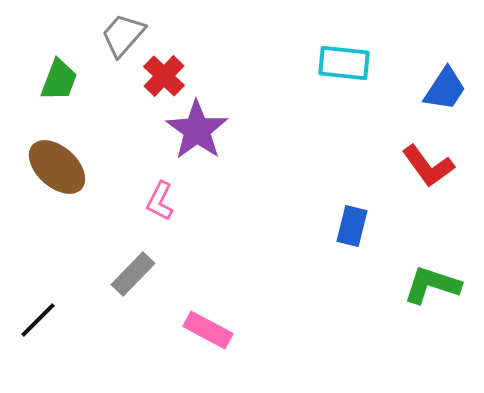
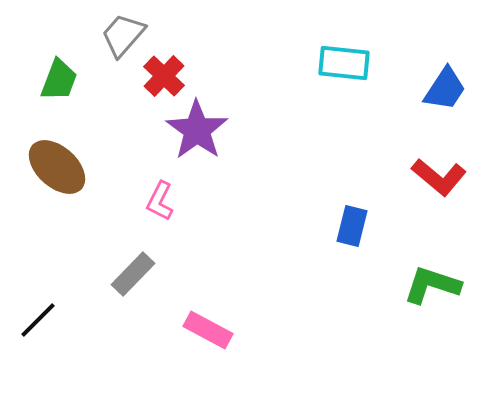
red L-shape: moved 11 px right, 11 px down; rotated 14 degrees counterclockwise
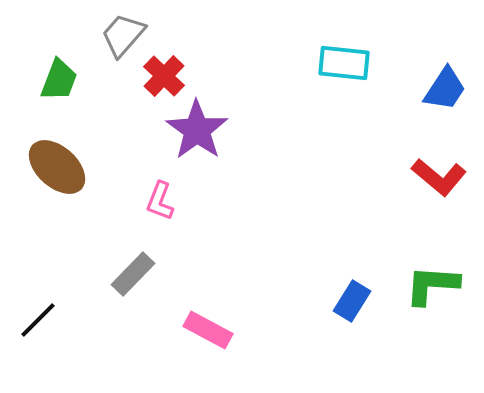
pink L-shape: rotated 6 degrees counterclockwise
blue rectangle: moved 75 px down; rotated 18 degrees clockwise
green L-shape: rotated 14 degrees counterclockwise
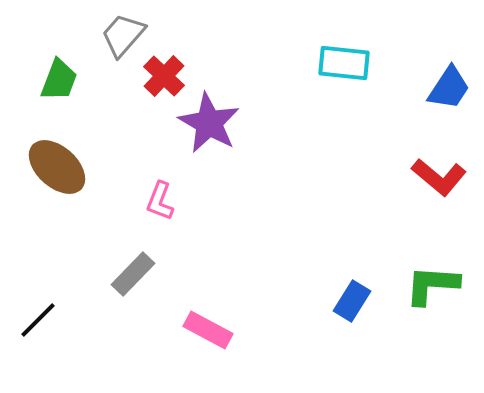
blue trapezoid: moved 4 px right, 1 px up
purple star: moved 12 px right, 7 px up; rotated 6 degrees counterclockwise
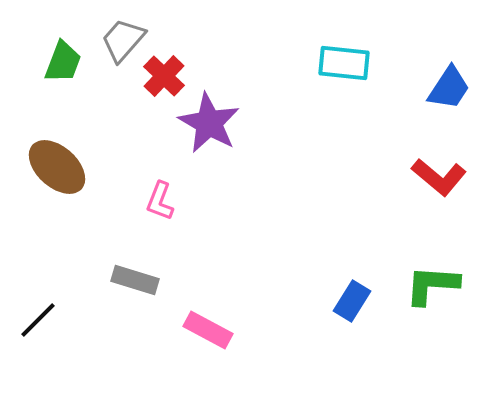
gray trapezoid: moved 5 px down
green trapezoid: moved 4 px right, 18 px up
gray rectangle: moved 2 px right, 6 px down; rotated 63 degrees clockwise
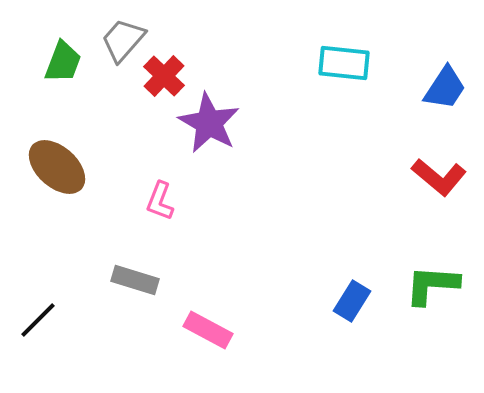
blue trapezoid: moved 4 px left
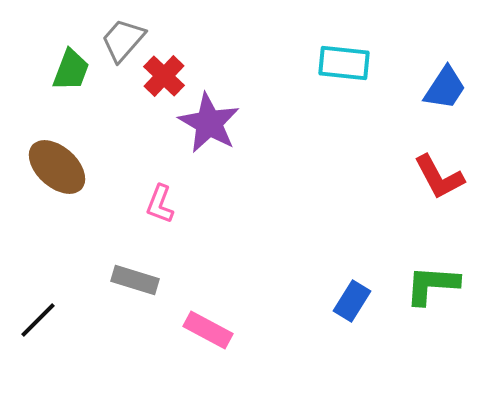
green trapezoid: moved 8 px right, 8 px down
red L-shape: rotated 22 degrees clockwise
pink L-shape: moved 3 px down
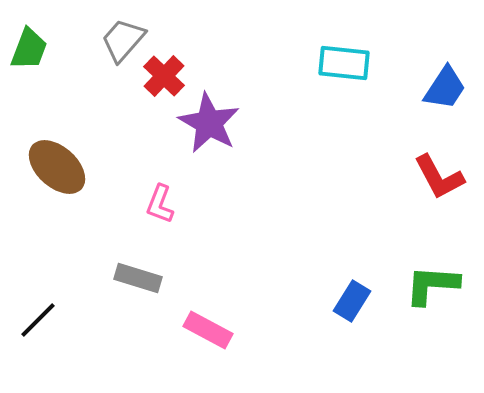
green trapezoid: moved 42 px left, 21 px up
gray rectangle: moved 3 px right, 2 px up
